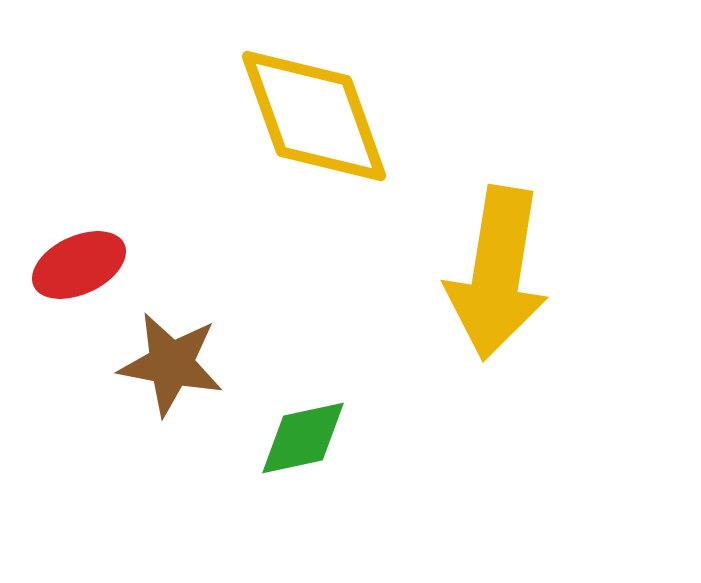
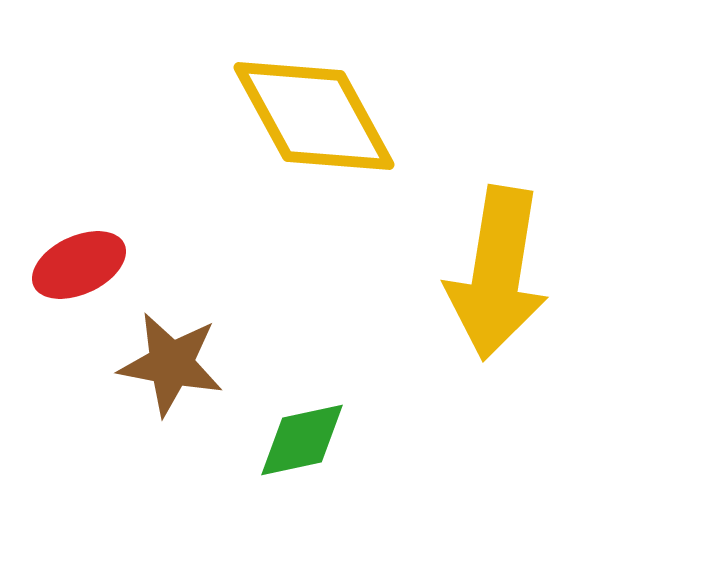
yellow diamond: rotated 9 degrees counterclockwise
green diamond: moved 1 px left, 2 px down
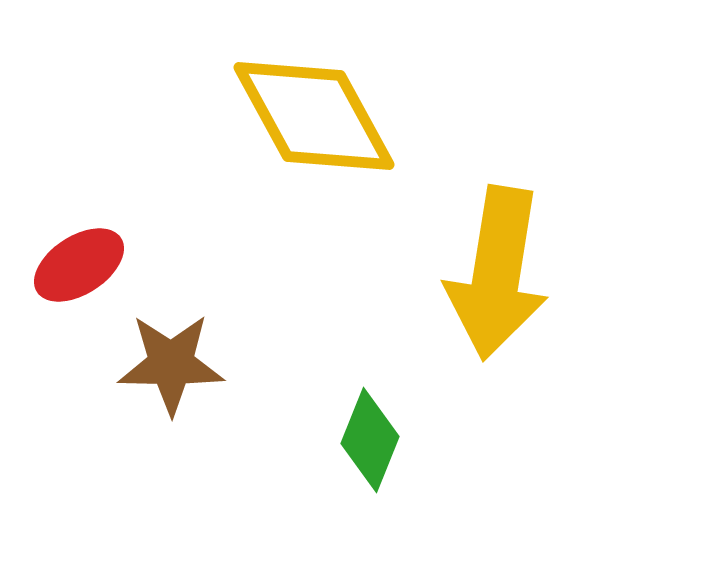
red ellipse: rotated 8 degrees counterclockwise
brown star: rotated 10 degrees counterclockwise
green diamond: moved 68 px right; rotated 56 degrees counterclockwise
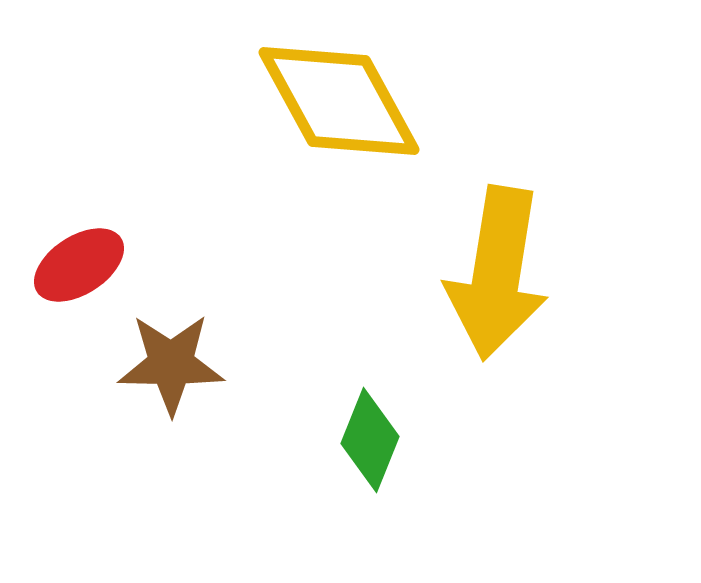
yellow diamond: moved 25 px right, 15 px up
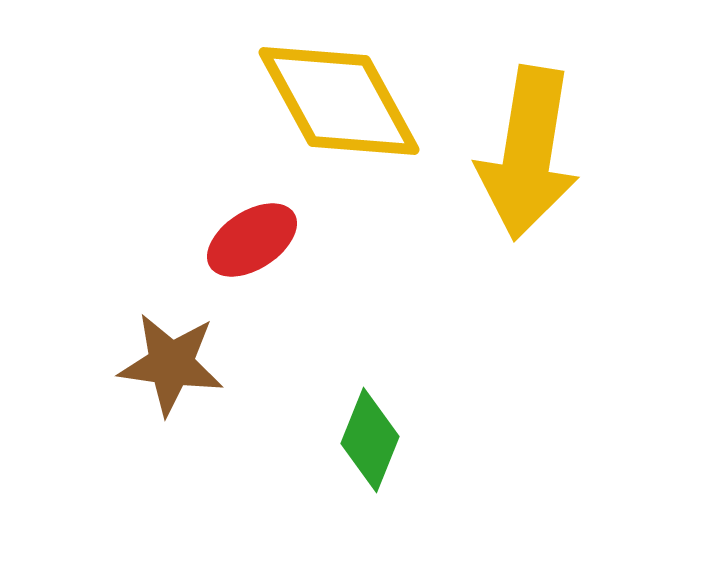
red ellipse: moved 173 px right, 25 px up
yellow arrow: moved 31 px right, 120 px up
brown star: rotated 7 degrees clockwise
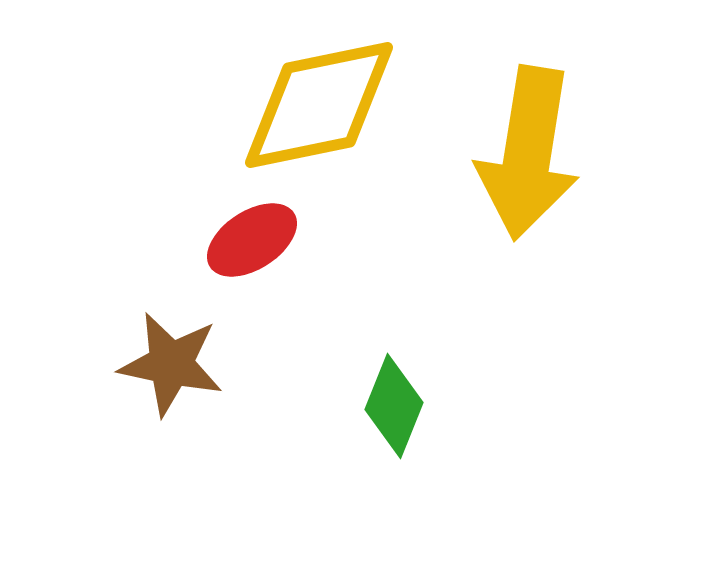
yellow diamond: moved 20 px left, 4 px down; rotated 73 degrees counterclockwise
brown star: rotated 4 degrees clockwise
green diamond: moved 24 px right, 34 px up
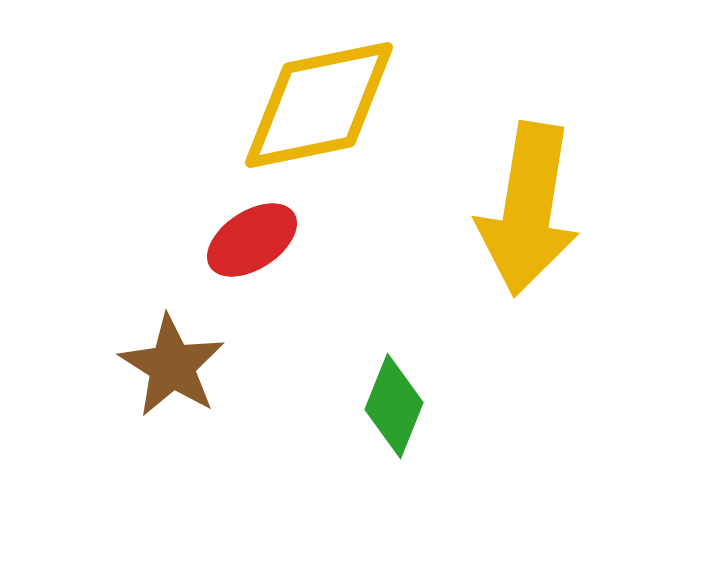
yellow arrow: moved 56 px down
brown star: moved 1 px right, 2 px down; rotated 20 degrees clockwise
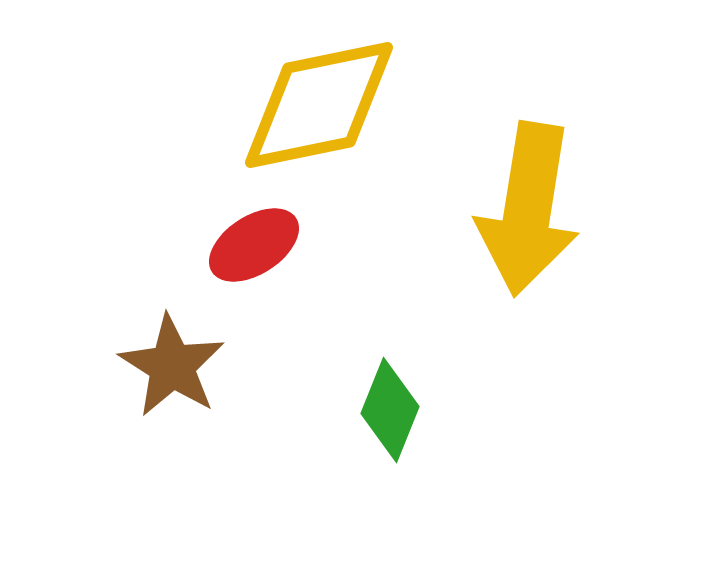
red ellipse: moved 2 px right, 5 px down
green diamond: moved 4 px left, 4 px down
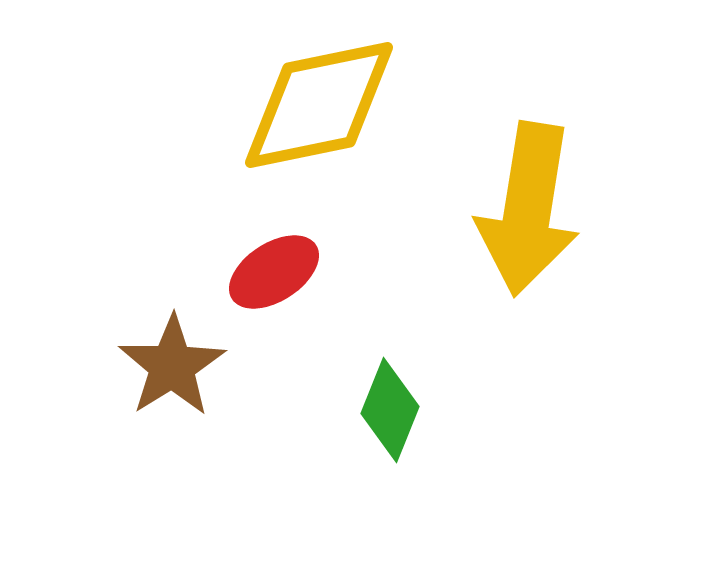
red ellipse: moved 20 px right, 27 px down
brown star: rotated 8 degrees clockwise
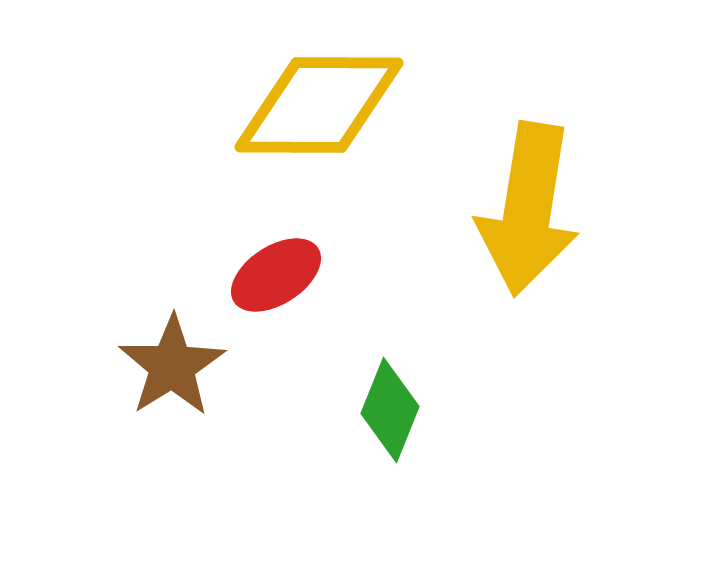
yellow diamond: rotated 12 degrees clockwise
red ellipse: moved 2 px right, 3 px down
